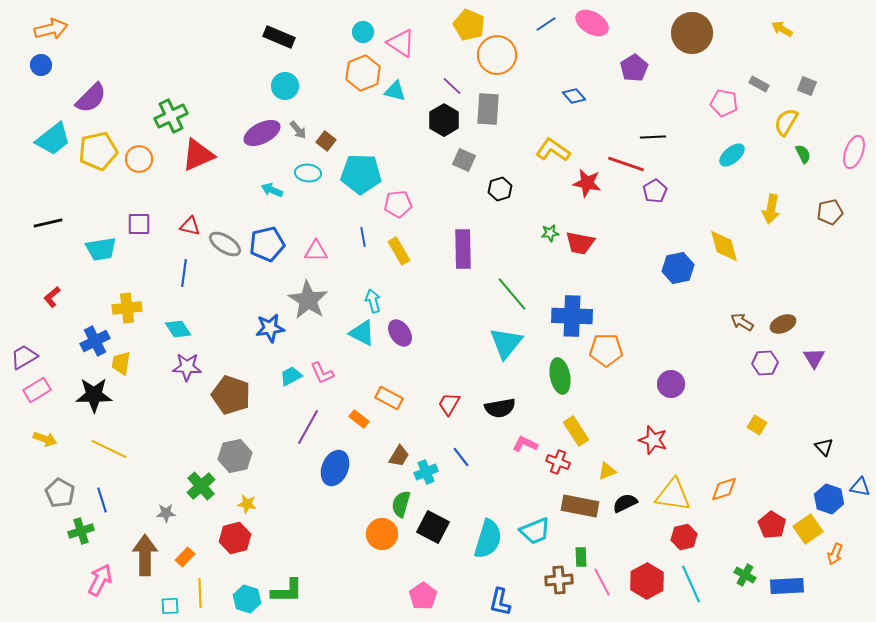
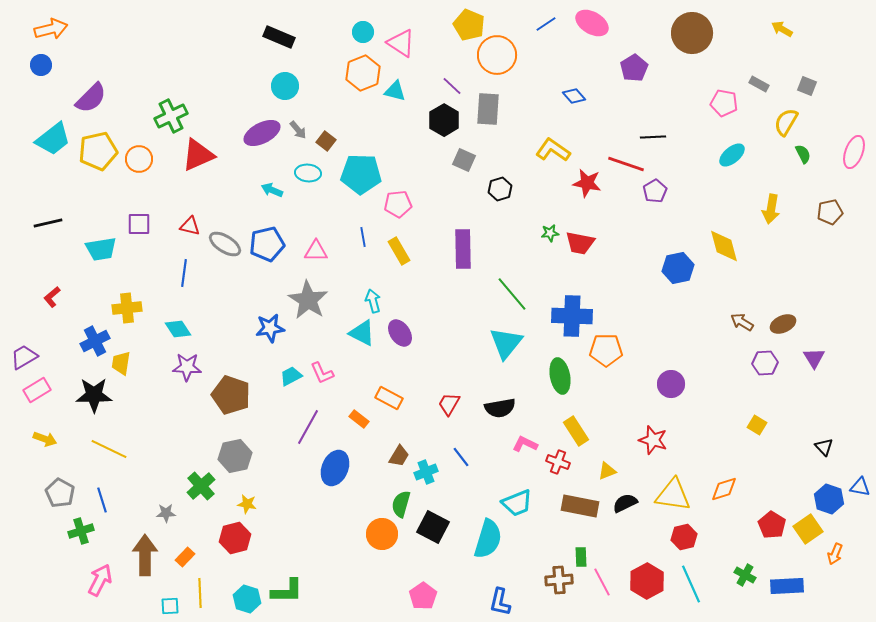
cyan trapezoid at (535, 531): moved 18 px left, 28 px up
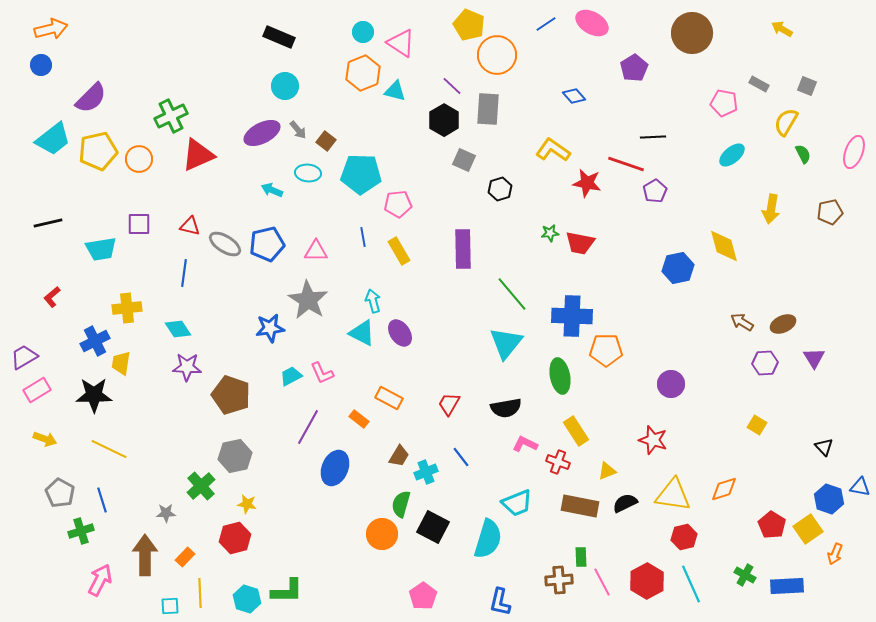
black semicircle at (500, 408): moved 6 px right
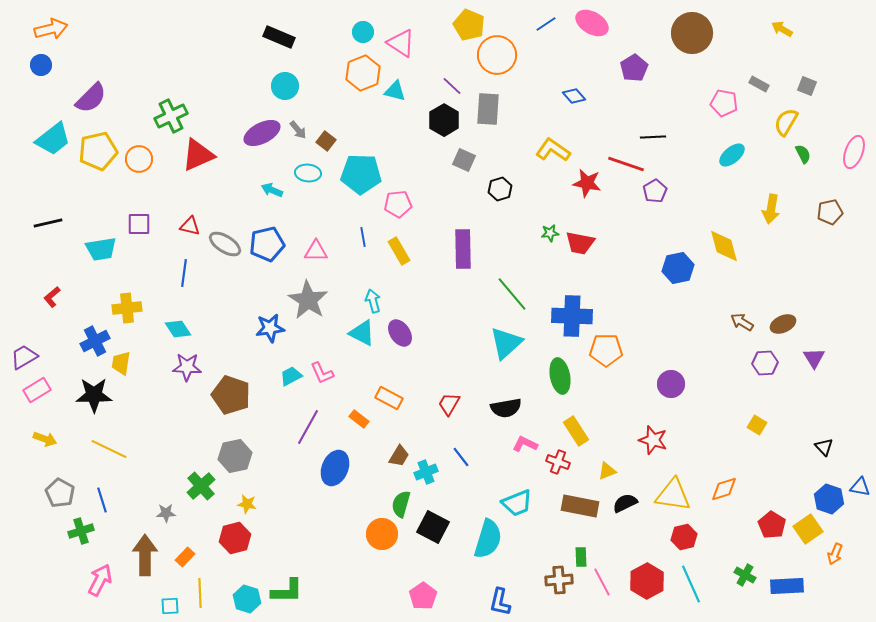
cyan triangle at (506, 343): rotated 9 degrees clockwise
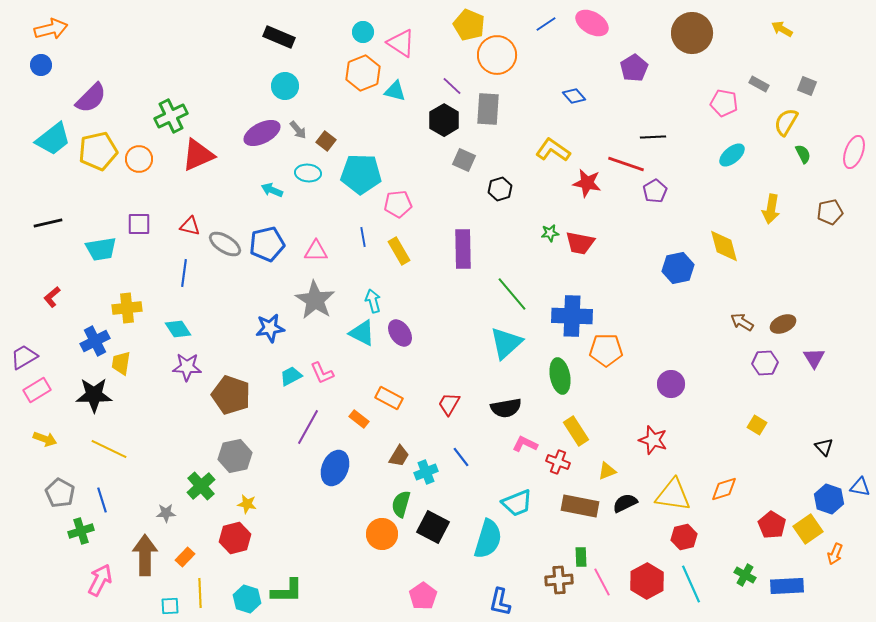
gray star at (308, 300): moved 7 px right
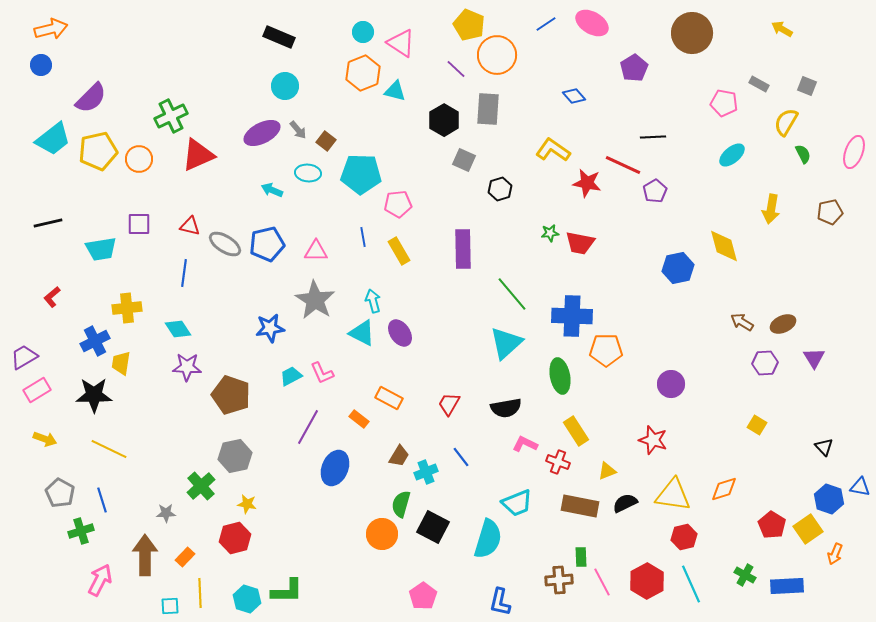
purple line at (452, 86): moved 4 px right, 17 px up
red line at (626, 164): moved 3 px left, 1 px down; rotated 6 degrees clockwise
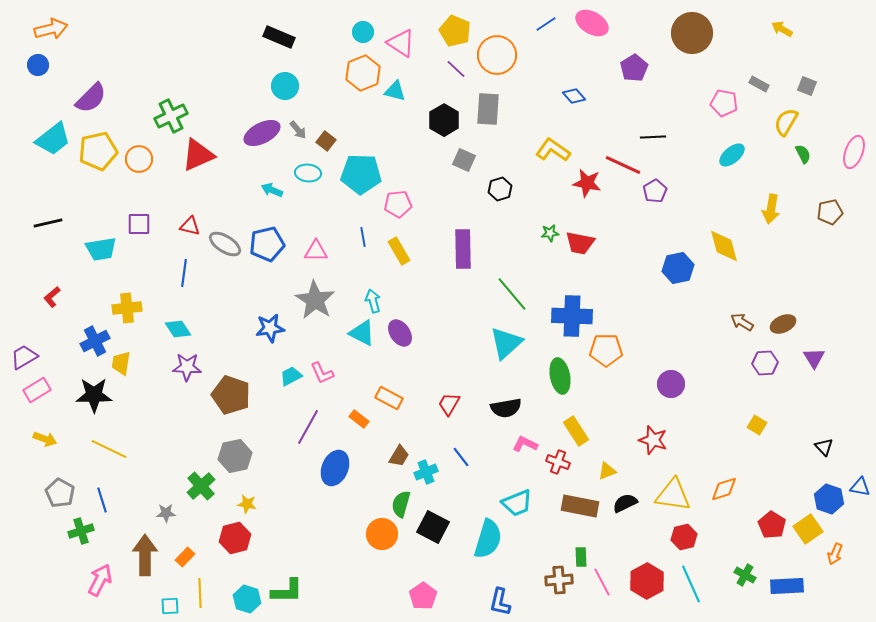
yellow pentagon at (469, 25): moved 14 px left, 6 px down
blue circle at (41, 65): moved 3 px left
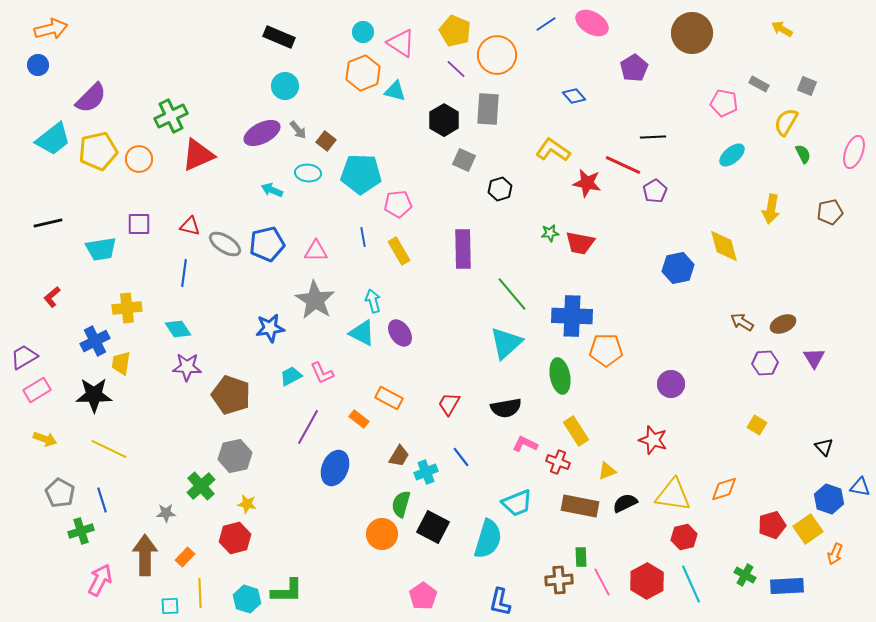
red pentagon at (772, 525): rotated 24 degrees clockwise
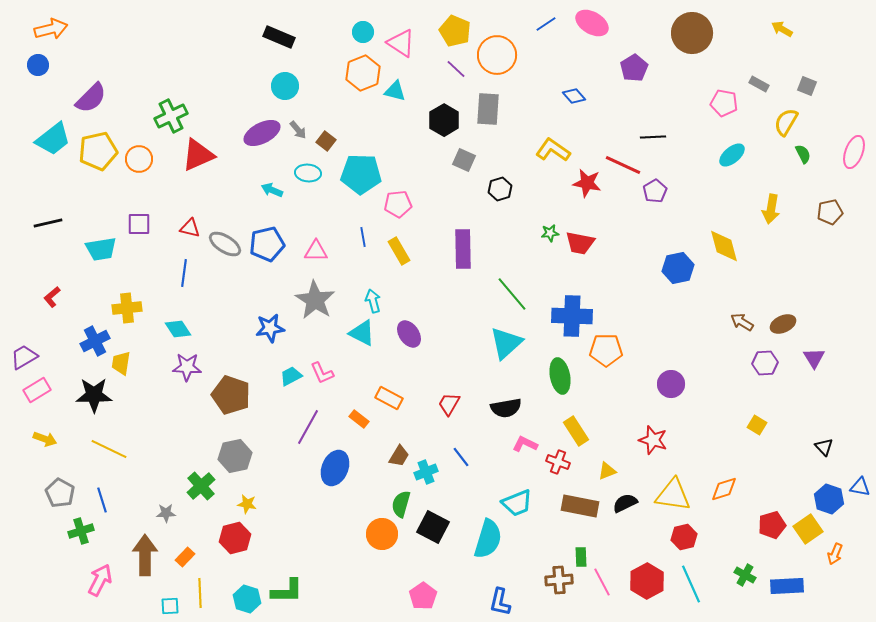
red triangle at (190, 226): moved 2 px down
purple ellipse at (400, 333): moved 9 px right, 1 px down
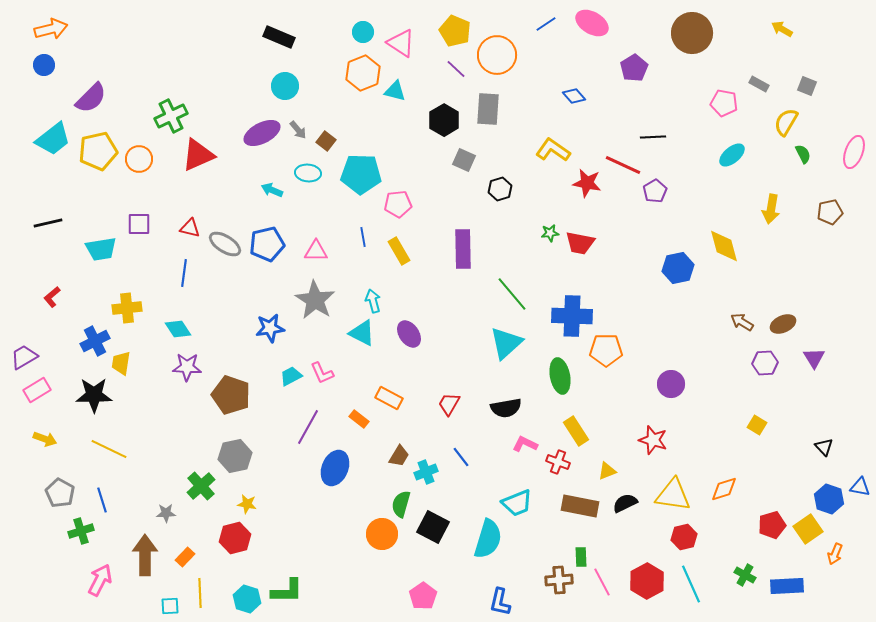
blue circle at (38, 65): moved 6 px right
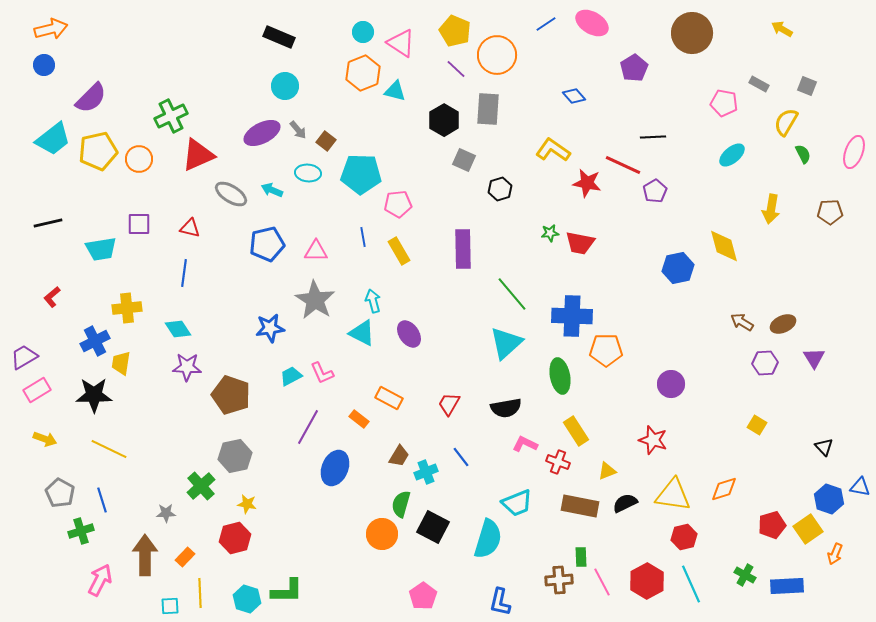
brown pentagon at (830, 212): rotated 10 degrees clockwise
gray ellipse at (225, 244): moved 6 px right, 50 px up
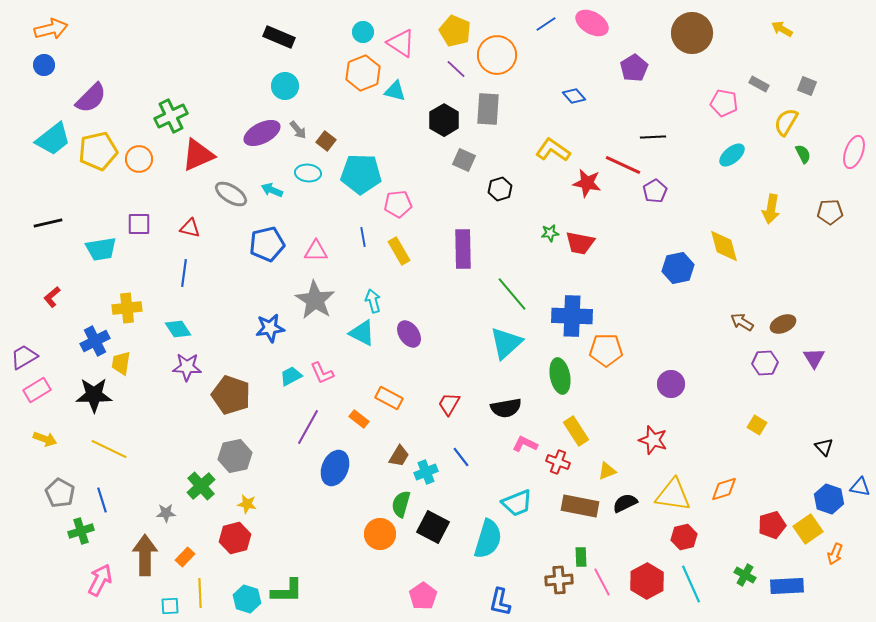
orange circle at (382, 534): moved 2 px left
